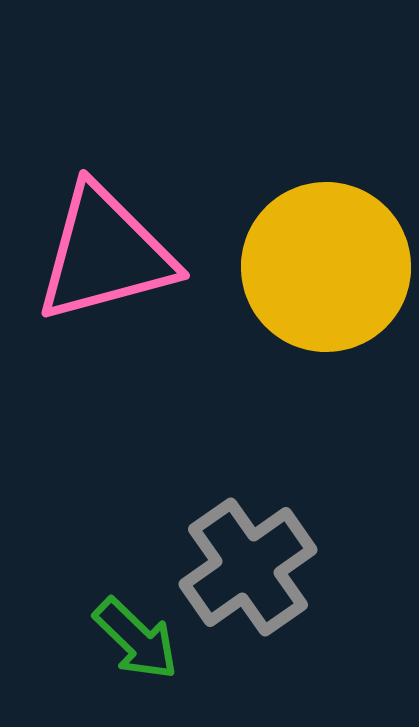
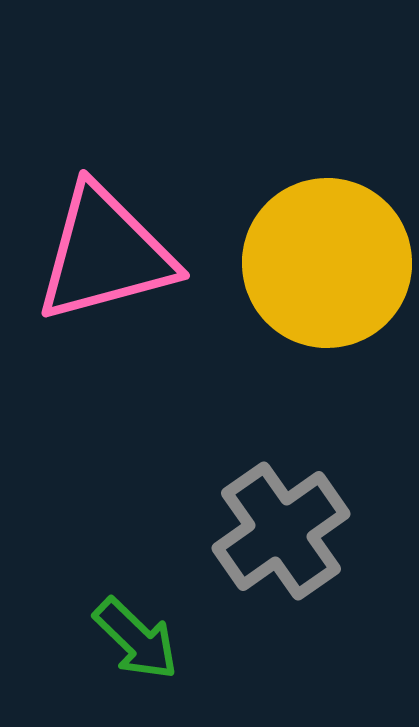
yellow circle: moved 1 px right, 4 px up
gray cross: moved 33 px right, 36 px up
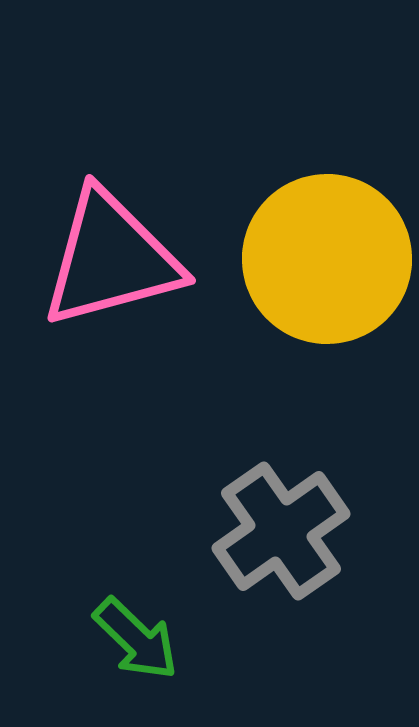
pink triangle: moved 6 px right, 5 px down
yellow circle: moved 4 px up
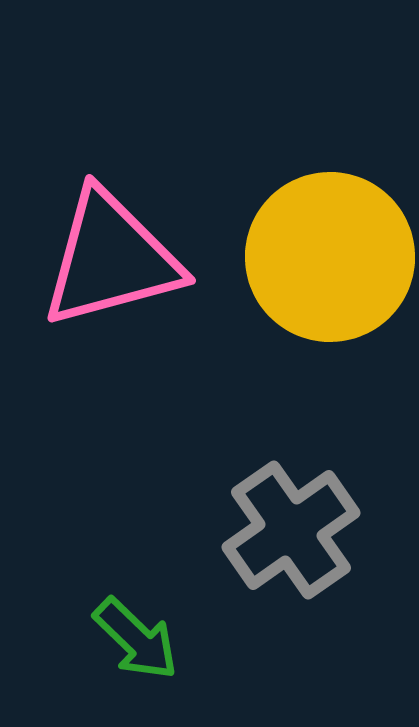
yellow circle: moved 3 px right, 2 px up
gray cross: moved 10 px right, 1 px up
